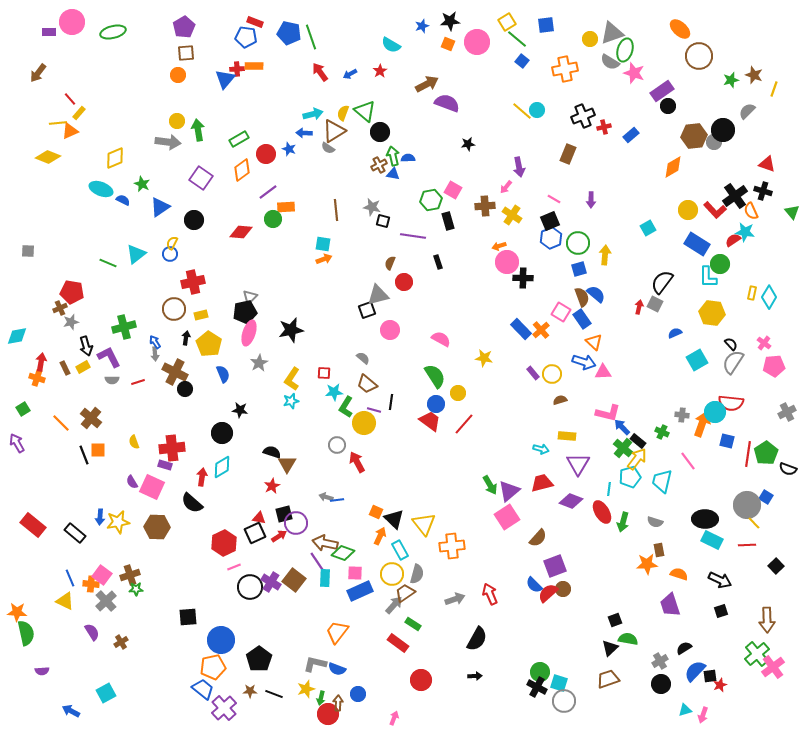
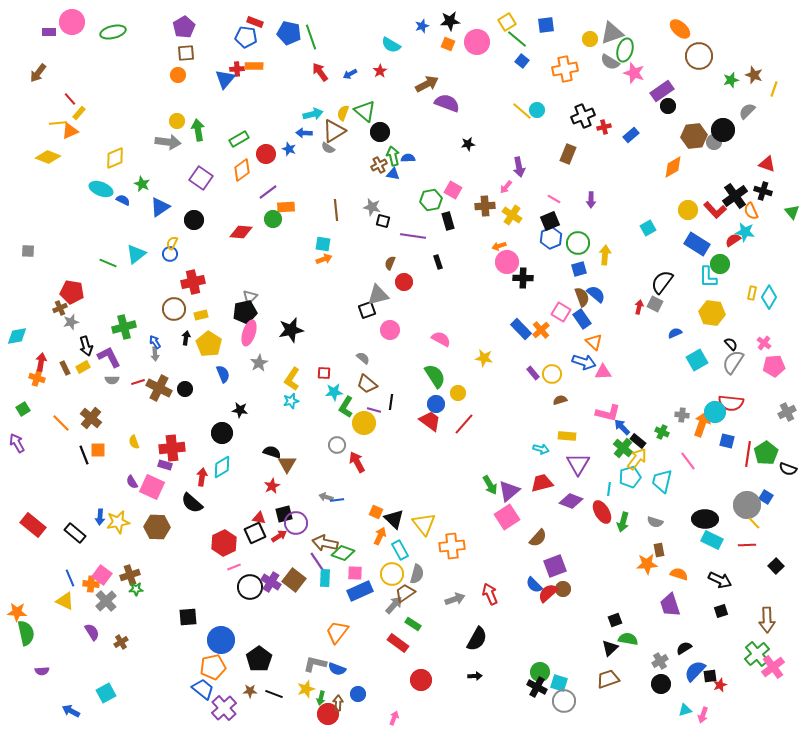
brown cross at (175, 372): moved 16 px left, 16 px down
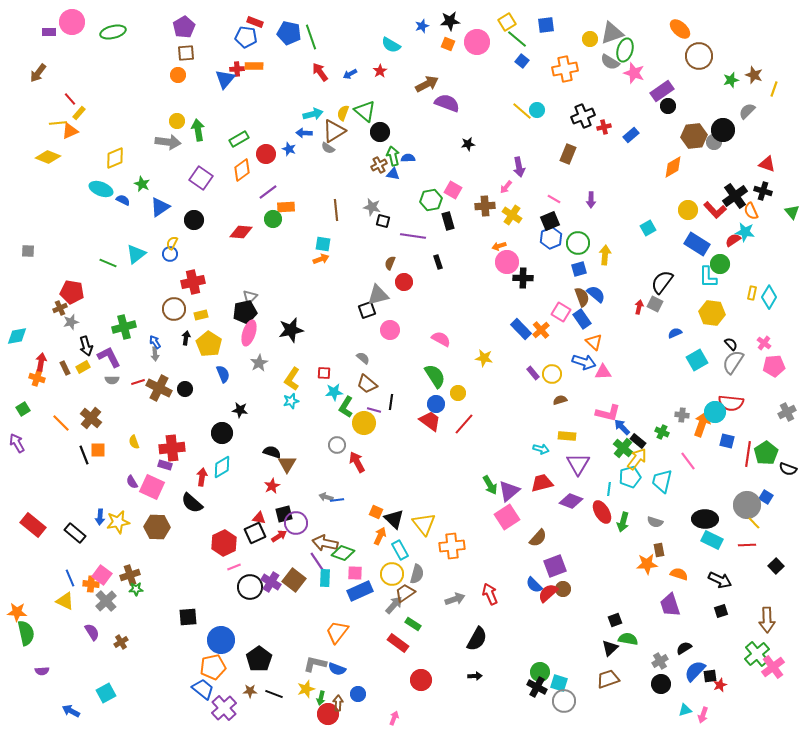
orange arrow at (324, 259): moved 3 px left
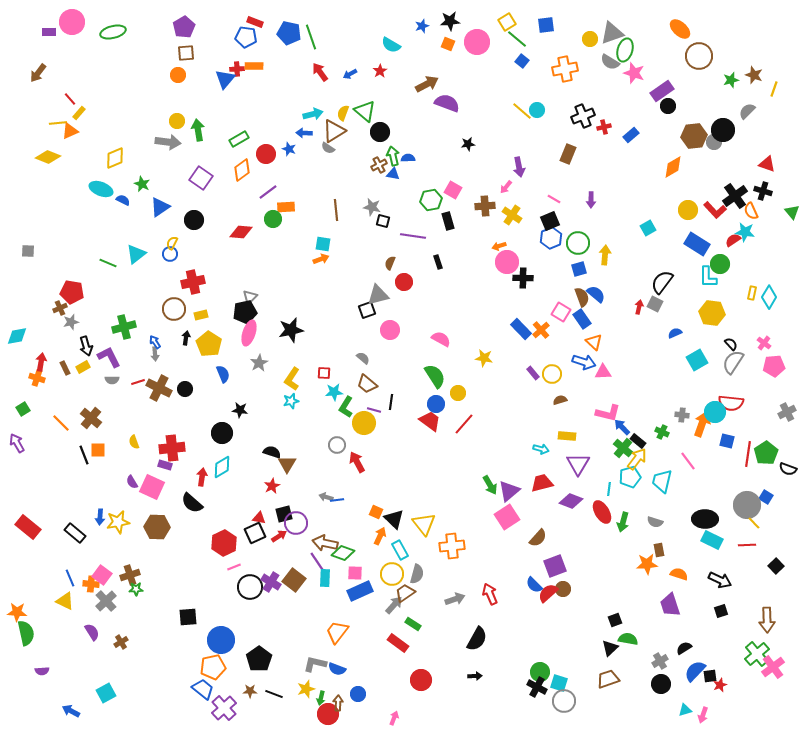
red rectangle at (33, 525): moved 5 px left, 2 px down
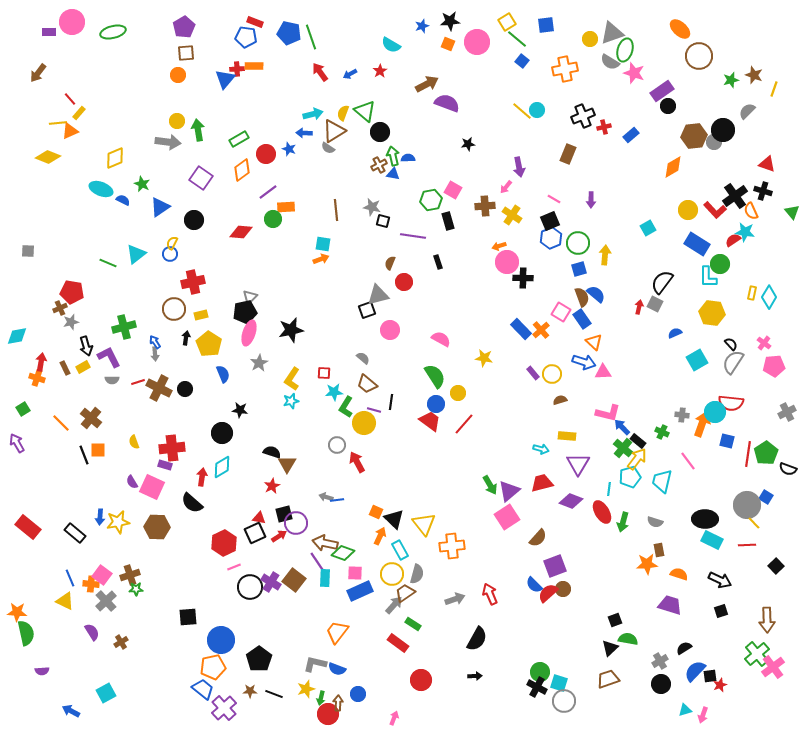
purple trapezoid at (670, 605): rotated 125 degrees clockwise
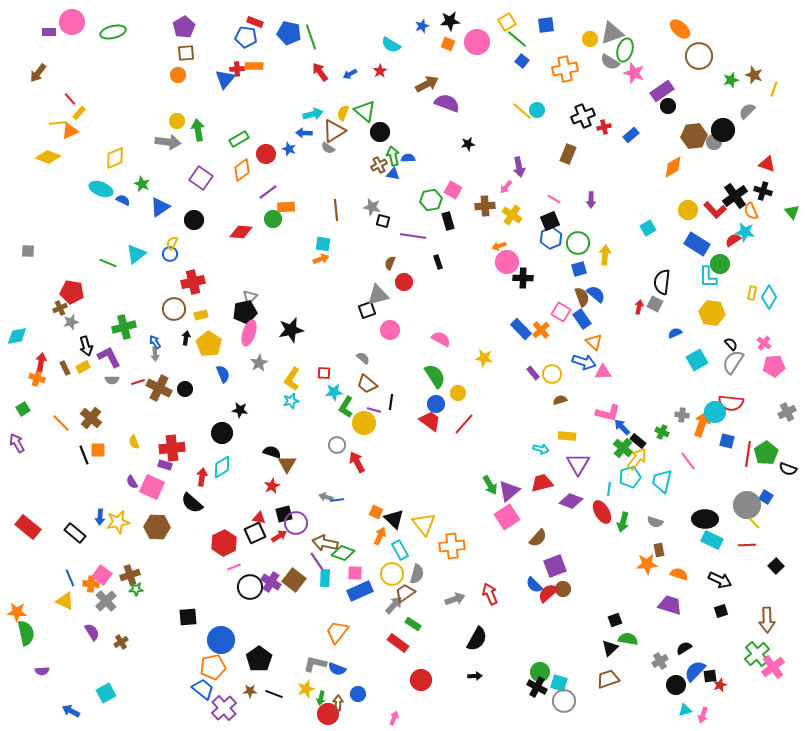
black semicircle at (662, 282): rotated 30 degrees counterclockwise
black circle at (661, 684): moved 15 px right, 1 px down
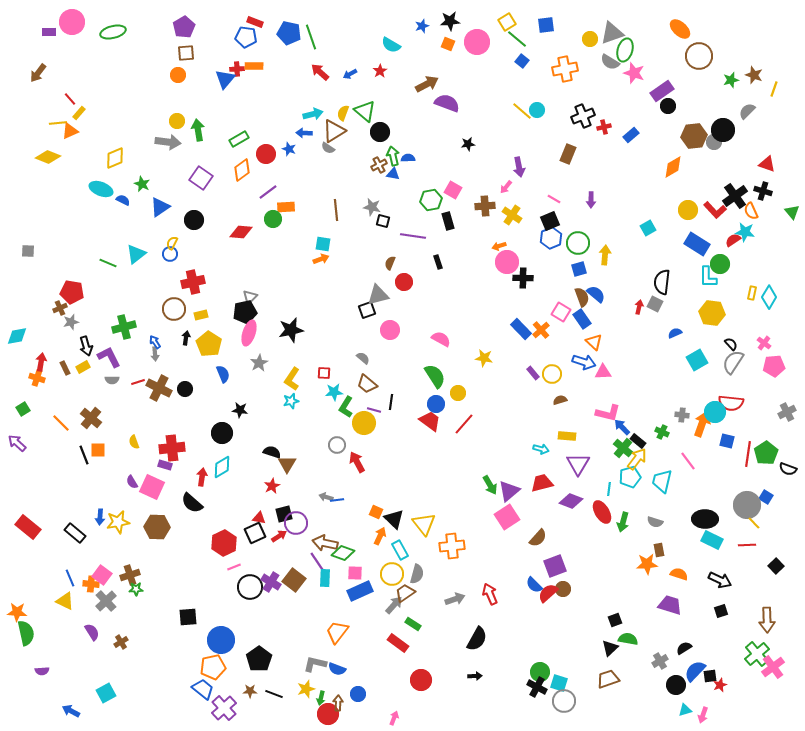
red arrow at (320, 72): rotated 12 degrees counterclockwise
purple arrow at (17, 443): rotated 18 degrees counterclockwise
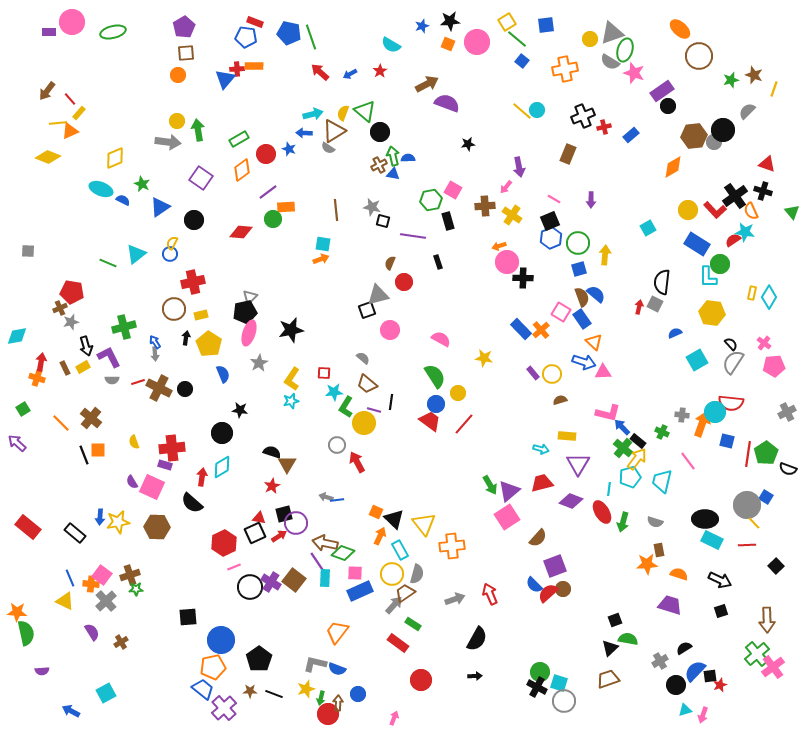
brown arrow at (38, 73): moved 9 px right, 18 px down
